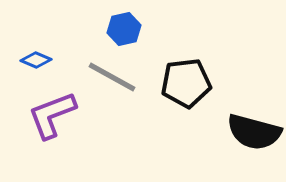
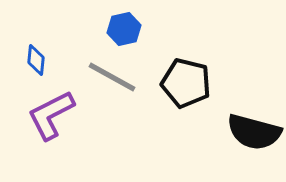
blue diamond: rotated 72 degrees clockwise
black pentagon: rotated 21 degrees clockwise
purple L-shape: moved 1 px left; rotated 6 degrees counterclockwise
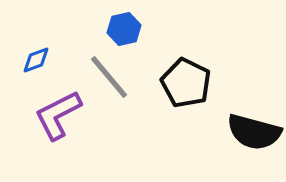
blue diamond: rotated 64 degrees clockwise
gray line: moved 3 px left; rotated 21 degrees clockwise
black pentagon: rotated 12 degrees clockwise
purple L-shape: moved 7 px right
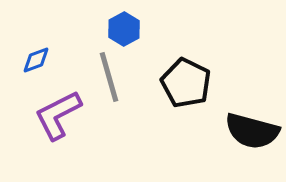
blue hexagon: rotated 16 degrees counterclockwise
gray line: rotated 24 degrees clockwise
black semicircle: moved 2 px left, 1 px up
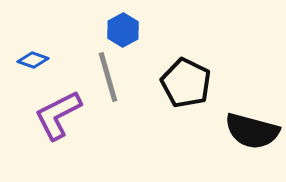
blue hexagon: moved 1 px left, 1 px down
blue diamond: moved 3 px left; rotated 40 degrees clockwise
gray line: moved 1 px left
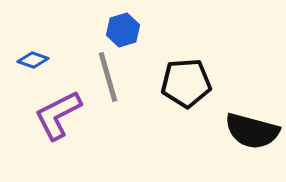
blue hexagon: rotated 12 degrees clockwise
black pentagon: rotated 30 degrees counterclockwise
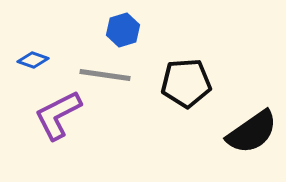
gray line: moved 3 px left, 2 px up; rotated 66 degrees counterclockwise
black semicircle: moved 1 px down; rotated 50 degrees counterclockwise
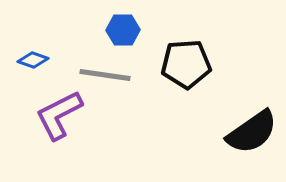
blue hexagon: rotated 16 degrees clockwise
black pentagon: moved 19 px up
purple L-shape: moved 1 px right
